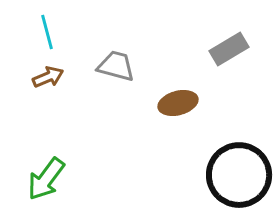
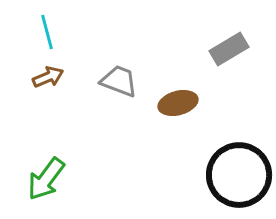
gray trapezoid: moved 3 px right, 15 px down; rotated 6 degrees clockwise
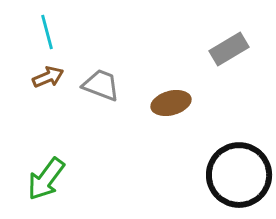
gray trapezoid: moved 18 px left, 4 px down
brown ellipse: moved 7 px left
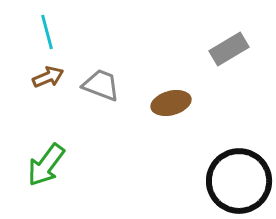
black circle: moved 6 px down
green arrow: moved 14 px up
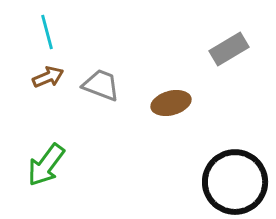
black circle: moved 4 px left, 1 px down
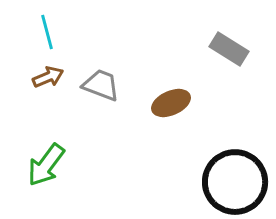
gray rectangle: rotated 63 degrees clockwise
brown ellipse: rotated 9 degrees counterclockwise
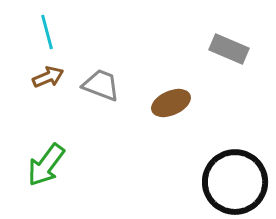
gray rectangle: rotated 9 degrees counterclockwise
